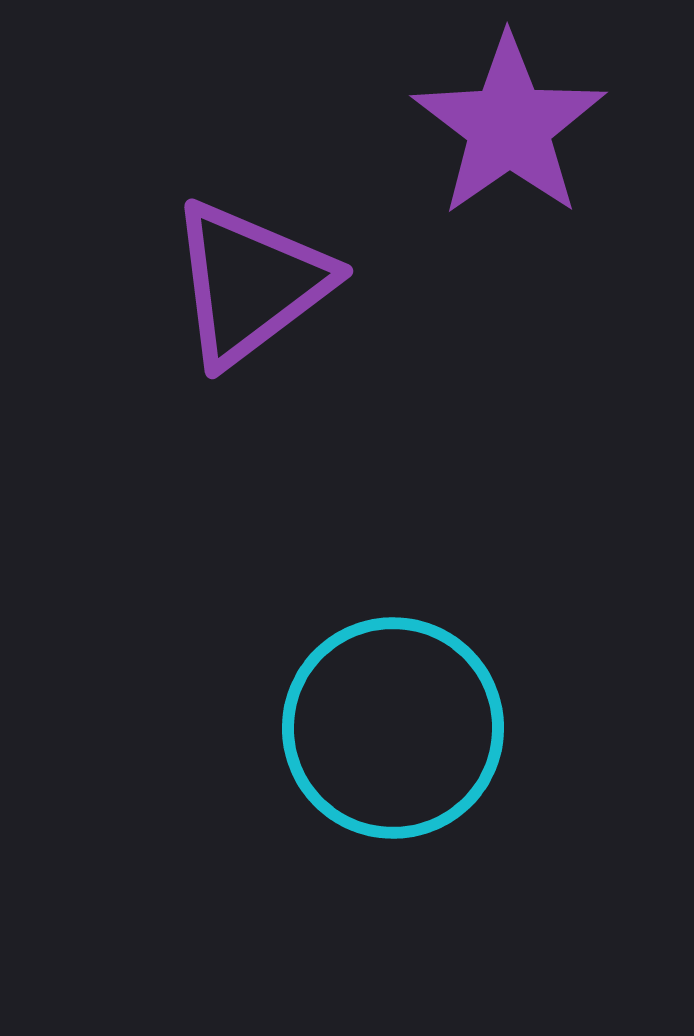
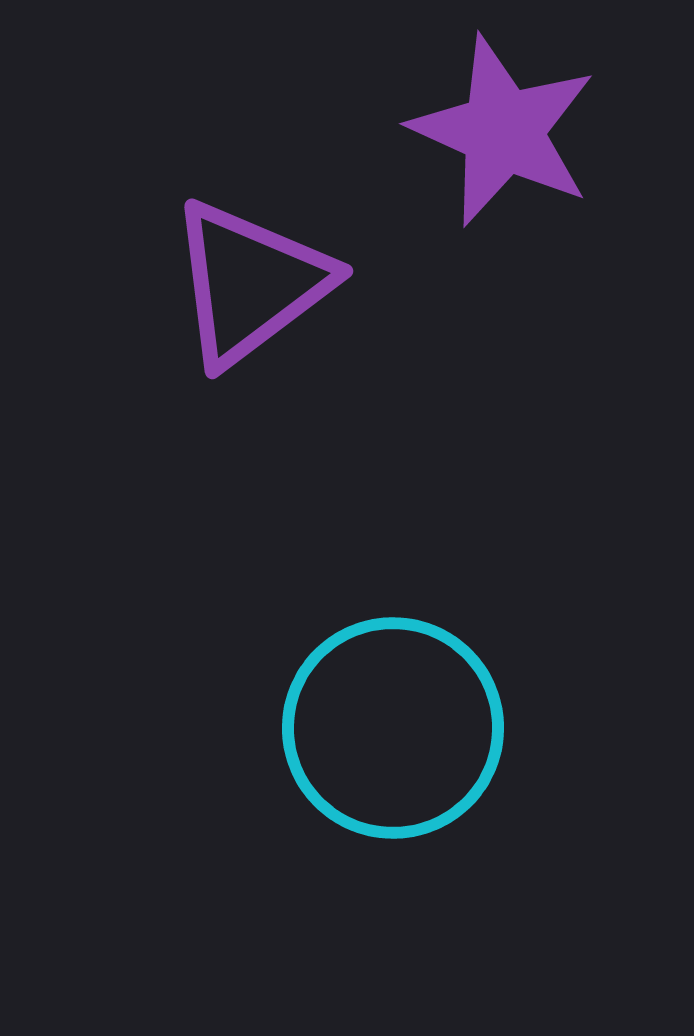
purple star: moved 6 px left, 5 px down; rotated 13 degrees counterclockwise
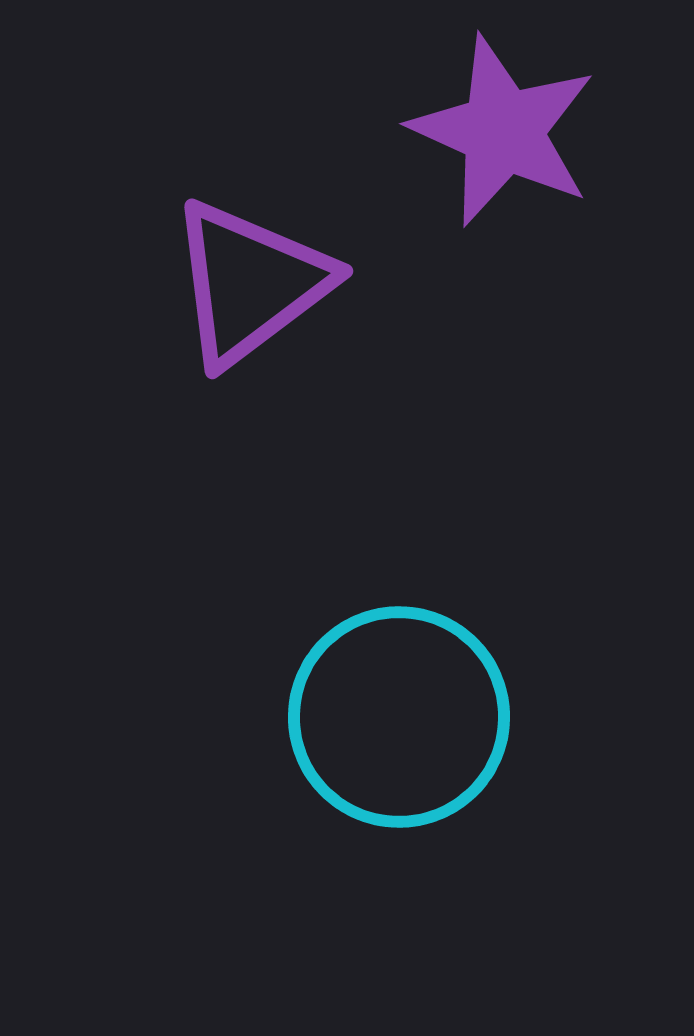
cyan circle: moved 6 px right, 11 px up
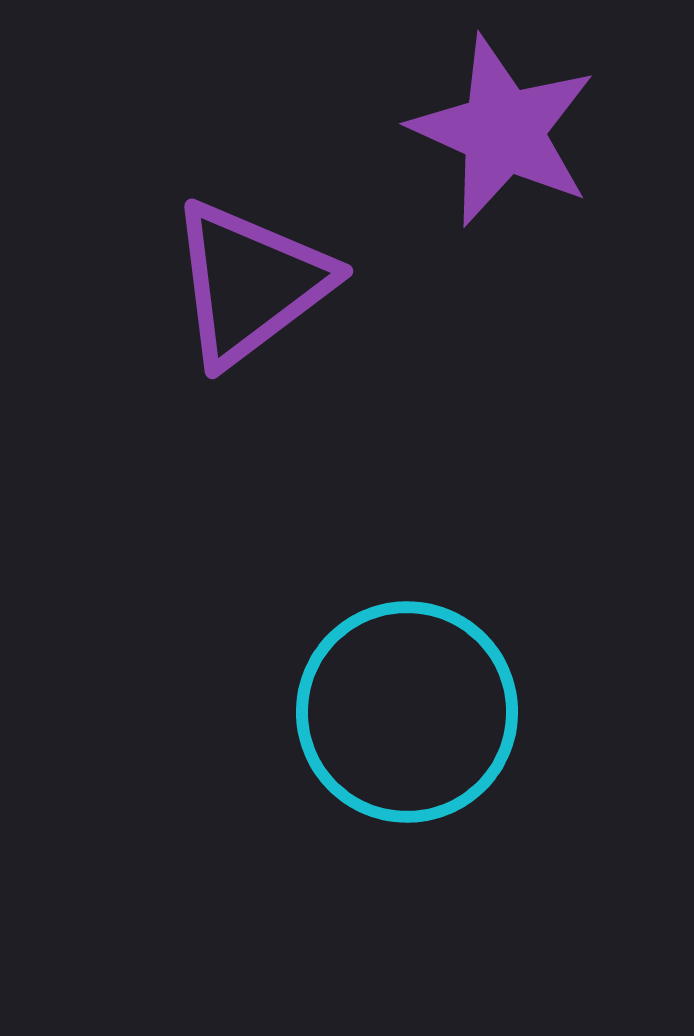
cyan circle: moved 8 px right, 5 px up
